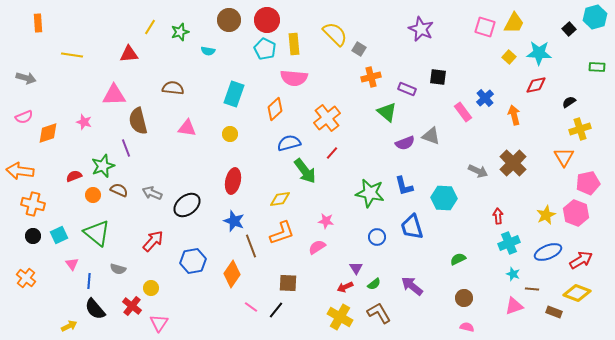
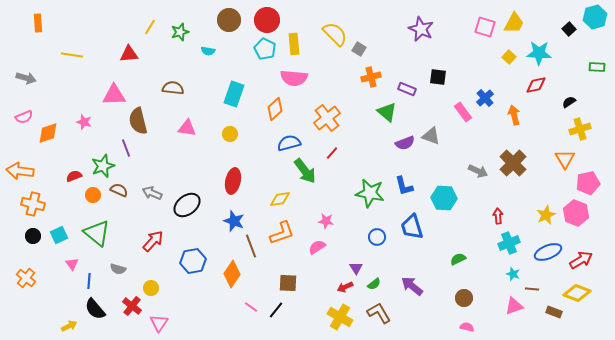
orange triangle at (564, 157): moved 1 px right, 2 px down
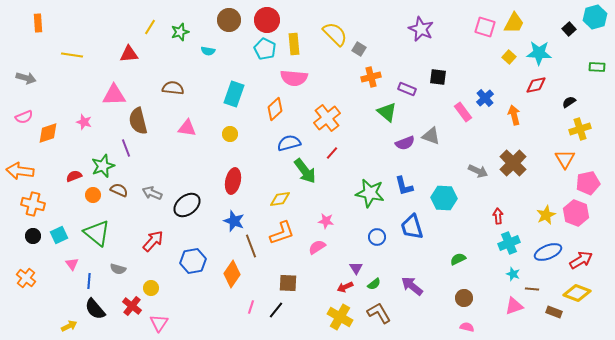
pink line at (251, 307): rotated 72 degrees clockwise
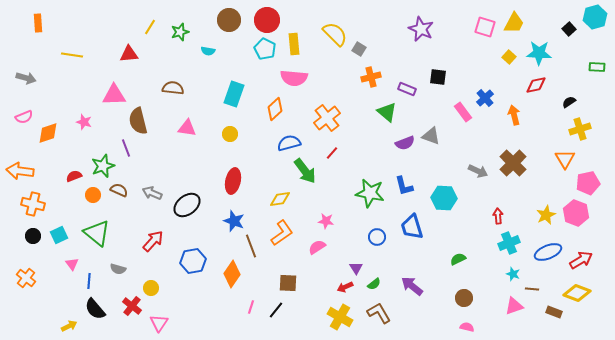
orange L-shape at (282, 233): rotated 16 degrees counterclockwise
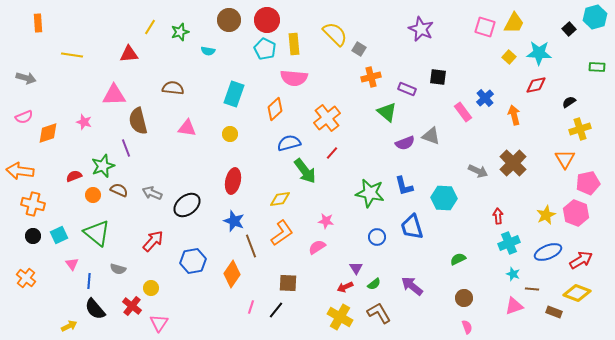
pink semicircle at (467, 327): rotated 56 degrees clockwise
